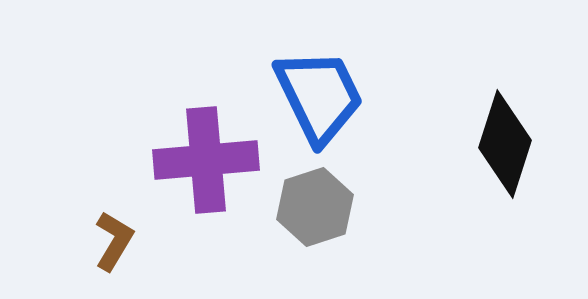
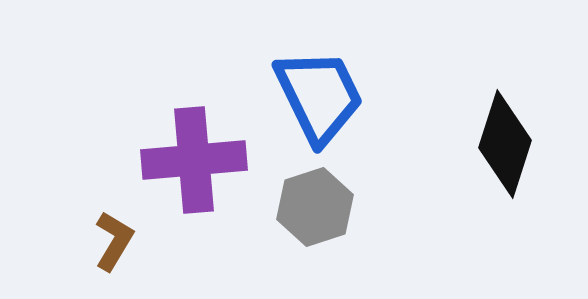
purple cross: moved 12 px left
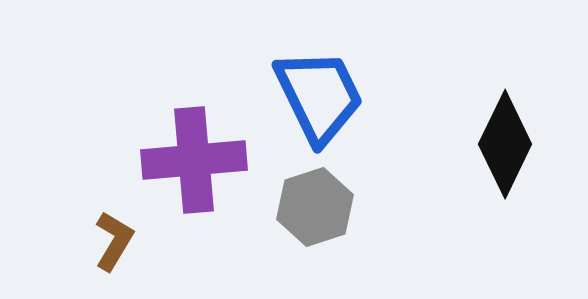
black diamond: rotated 8 degrees clockwise
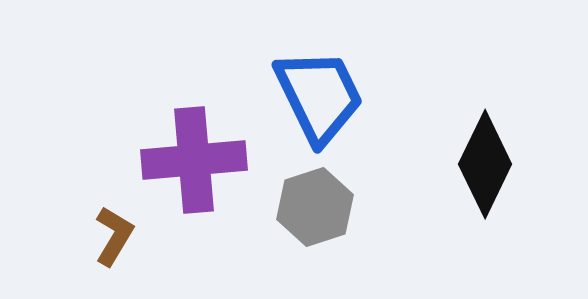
black diamond: moved 20 px left, 20 px down
brown L-shape: moved 5 px up
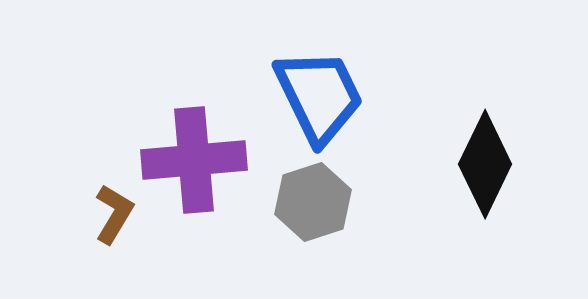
gray hexagon: moved 2 px left, 5 px up
brown L-shape: moved 22 px up
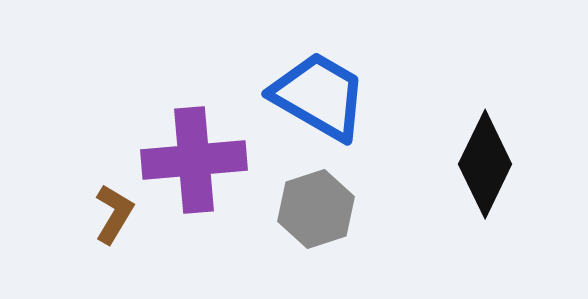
blue trapezoid: rotated 34 degrees counterclockwise
gray hexagon: moved 3 px right, 7 px down
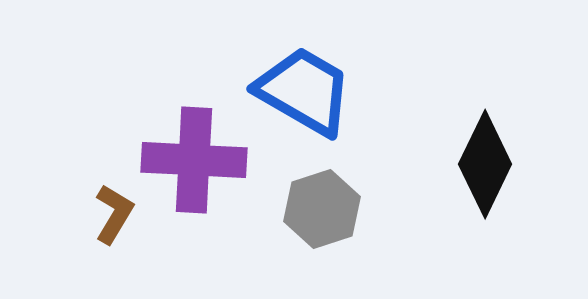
blue trapezoid: moved 15 px left, 5 px up
purple cross: rotated 8 degrees clockwise
gray hexagon: moved 6 px right
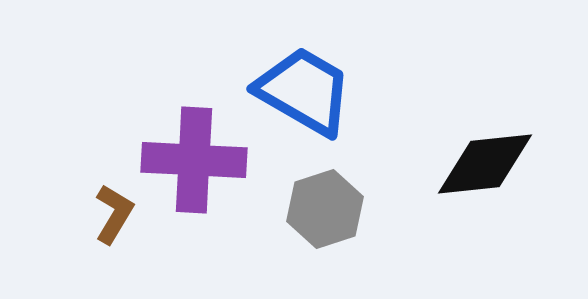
black diamond: rotated 58 degrees clockwise
gray hexagon: moved 3 px right
